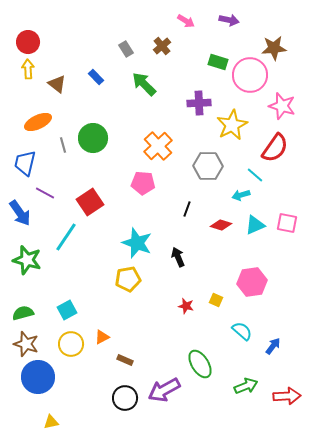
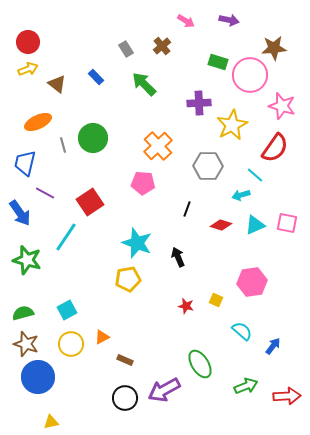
yellow arrow at (28, 69): rotated 72 degrees clockwise
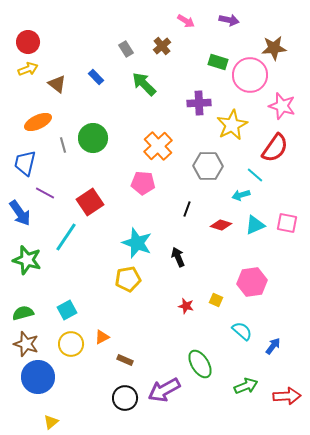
yellow triangle at (51, 422): rotated 28 degrees counterclockwise
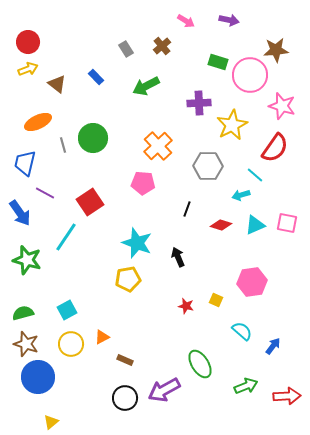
brown star at (274, 48): moved 2 px right, 2 px down
green arrow at (144, 84): moved 2 px right, 2 px down; rotated 72 degrees counterclockwise
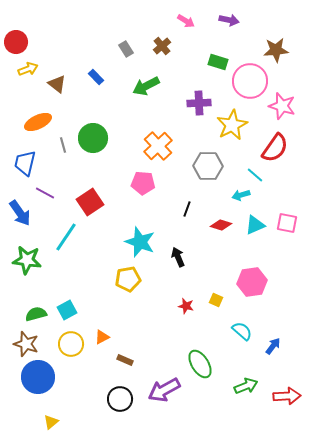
red circle at (28, 42): moved 12 px left
pink circle at (250, 75): moved 6 px down
cyan star at (137, 243): moved 3 px right, 1 px up
green star at (27, 260): rotated 8 degrees counterclockwise
green semicircle at (23, 313): moved 13 px right, 1 px down
black circle at (125, 398): moved 5 px left, 1 px down
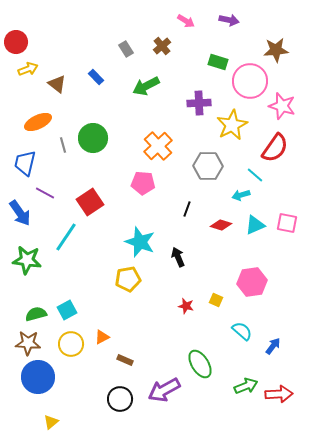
brown star at (26, 344): moved 2 px right, 1 px up; rotated 15 degrees counterclockwise
red arrow at (287, 396): moved 8 px left, 2 px up
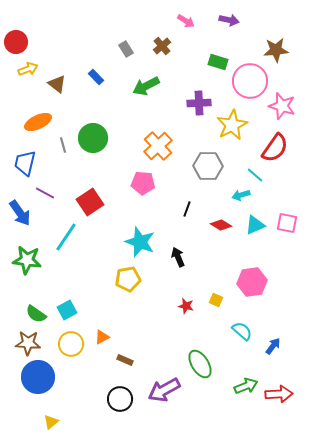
red diamond at (221, 225): rotated 15 degrees clockwise
green semicircle at (36, 314): rotated 130 degrees counterclockwise
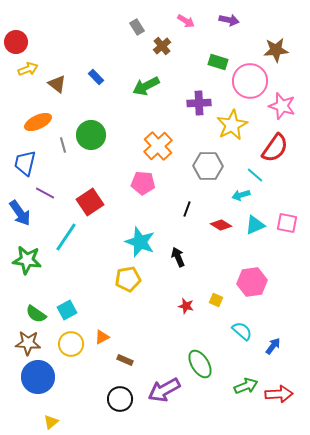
gray rectangle at (126, 49): moved 11 px right, 22 px up
green circle at (93, 138): moved 2 px left, 3 px up
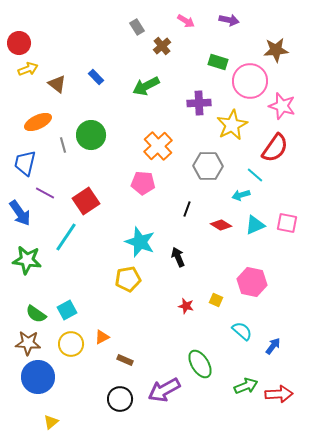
red circle at (16, 42): moved 3 px right, 1 px down
red square at (90, 202): moved 4 px left, 1 px up
pink hexagon at (252, 282): rotated 20 degrees clockwise
